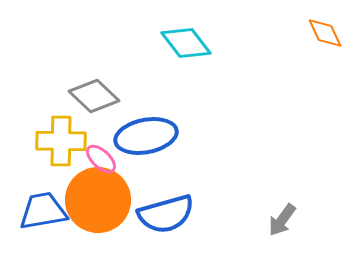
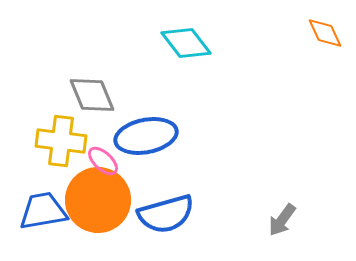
gray diamond: moved 2 px left, 1 px up; rotated 24 degrees clockwise
yellow cross: rotated 6 degrees clockwise
pink ellipse: moved 2 px right, 2 px down
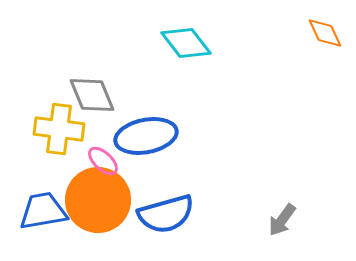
yellow cross: moved 2 px left, 12 px up
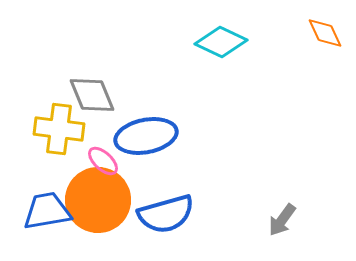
cyan diamond: moved 35 px right, 1 px up; rotated 27 degrees counterclockwise
blue trapezoid: moved 4 px right
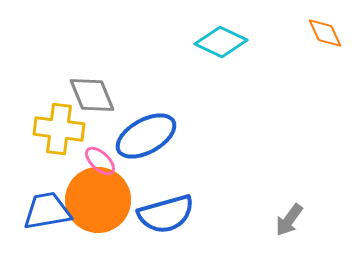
blue ellipse: rotated 18 degrees counterclockwise
pink ellipse: moved 3 px left
gray arrow: moved 7 px right
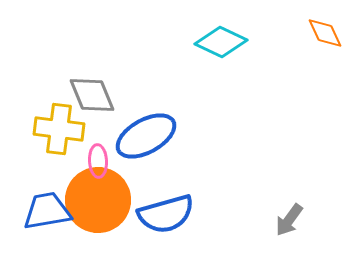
pink ellipse: moved 2 px left; rotated 44 degrees clockwise
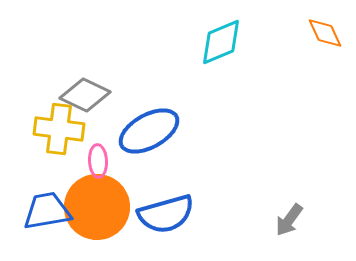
cyan diamond: rotated 48 degrees counterclockwise
gray diamond: moved 7 px left; rotated 42 degrees counterclockwise
blue ellipse: moved 3 px right, 5 px up
orange circle: moved 1 px left, 7 px down
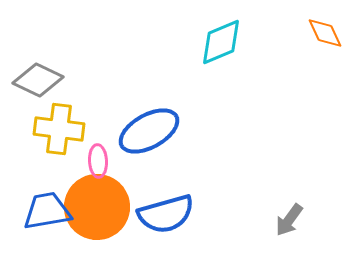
gray diamond: moved 47 px left, 15 px up
